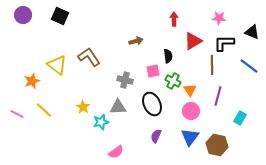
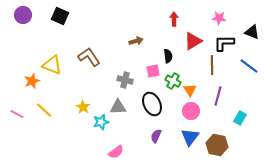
yellow triangle: moved 5 px left; rotated 15 degrees counterclockwise
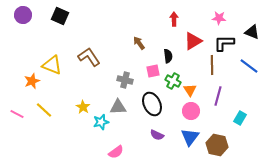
brown arrow: moved 3 px right, 2 px down; rotated 112 degrees counterclockwise
purple semicircle: moved 1 px right, 1 px up; rotated 88 degrees counterclockwise
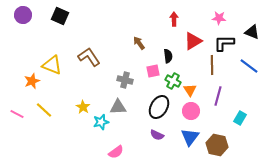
black ellipse: moved 7 px right, 3 px down; rotated 55 degrees clockwise
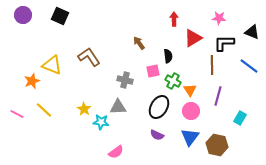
red triangle: moved 3 px up
yellow star: moved 1 px right, 2 px down
cyan star: rotated 21 degrees clockwise
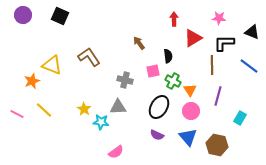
blue triangle: moved 2 px left; rotated 18 degrees counterclockwise
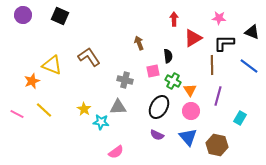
brown arrow: rotated 16 degrees clockwise
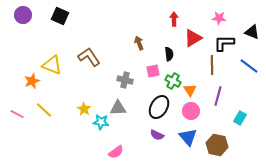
black semicircle: moved 1 px right, 2 px up
gray triangle: moved 1 px down
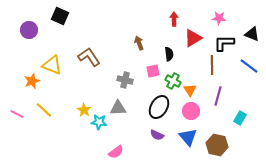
purple circle: moved 6 px right, 15 px down
black triangle: moved 2 px down
yellow star: moved 1 px down
cyan star: moved 2 px left
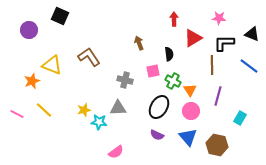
yellow star: rotated 24 degrees clockwise
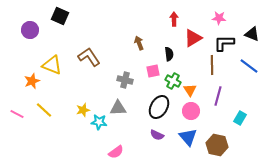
purple circle: moved 1 px right
yellow star: moved 1 px left
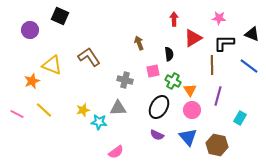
pink circle: moved 1 px right, 1 px up
